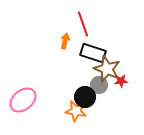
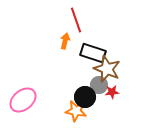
red line: moved 7 px left, 4 px up
red star: moved 9 px left, 11 px down
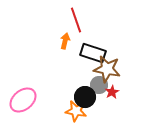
brown star: rotated 12 degrees counterclockwise
red star: rotated 24 degrees counterclockwise
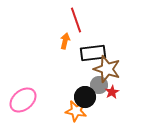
black rectangle: rotated 25 degrees counterclockwise
brown star: rotated 8 degrees clockwise
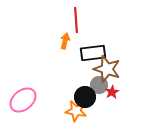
red line: rotated 15 degrees clockwise
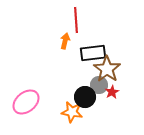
brown star: rotated 16 degrees clockwise
pink ellipse: moved 3 px right, 2 px down
orange star: moved 4 px left, 1 px down
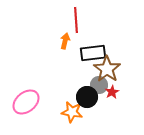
black circle: moved 2 px right
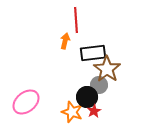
red star: moved 18 px left, 19 px down
orange star: rotated 10 degrees clockwise
